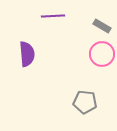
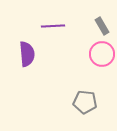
purple line: moved 10 px down
gray rectangle: rotated 30 degrees clockwise
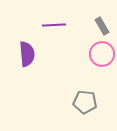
purple line: moved 1 px right, 1 px up
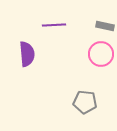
gray rectangle: moved 3 px right; rotated 48 degrees counterclockwise
pink circle: moved 1 px left
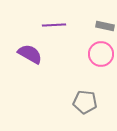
purple semicircle: moved 3 px right; rotated 55 degrees counterclockwise
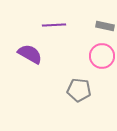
pink circle: moved 1 px right, 2 px down
gray pentagon: moved 6 px left, 12 px up
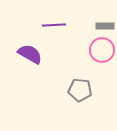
gray rectangle: rotated 12 degrees counterclockwise
pink circle: moved 6 px up
gray pentagon: moved 1 px right
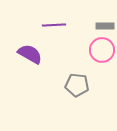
gray pentagon: moved 3 px left, 5 px up
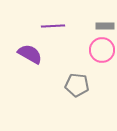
purple line: moved 1 px left, 1 px down
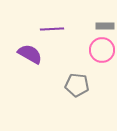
purple line: moved 1 px left, 3 px down
